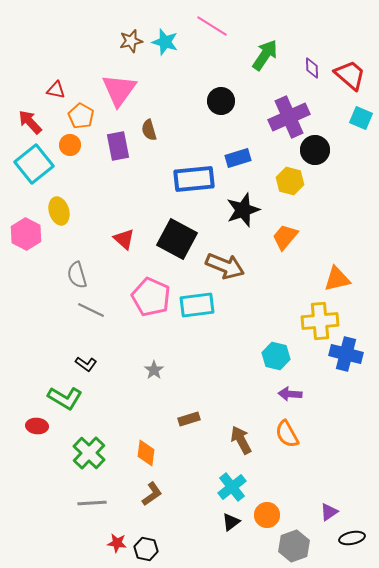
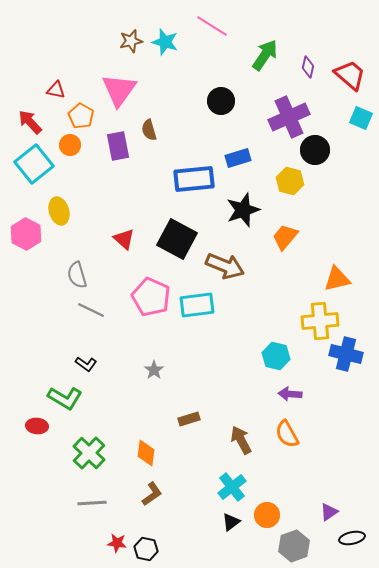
purple diamond at (312, 68): moved 4 px left, 1 px up; rotated 15 degrees clockwise
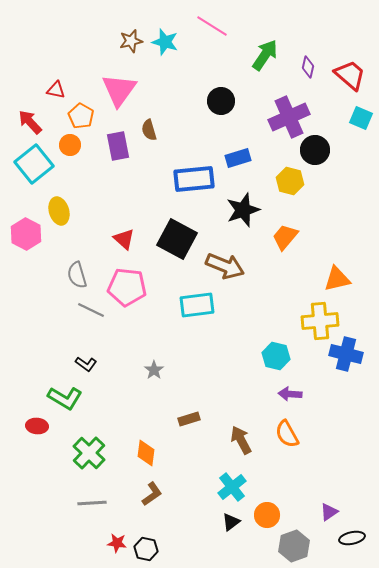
pink pentagon at (151, 297): moved 24 px left, 10 px up; rotated 18 degrees counterclockwise
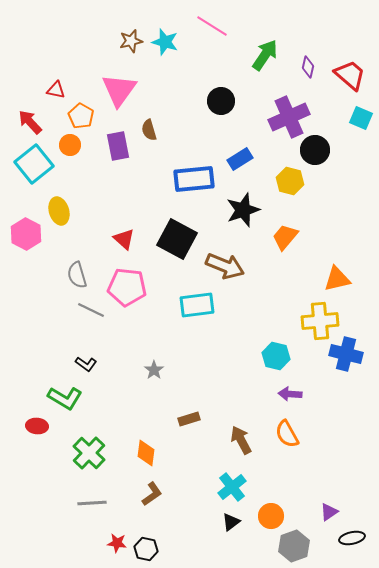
blue rectangle at (238, 158): moved 2 px right, 1 px down; rotated 15 degrees counterclockwise
orange circle at (267, 515): moved 4 px right, 1 px down
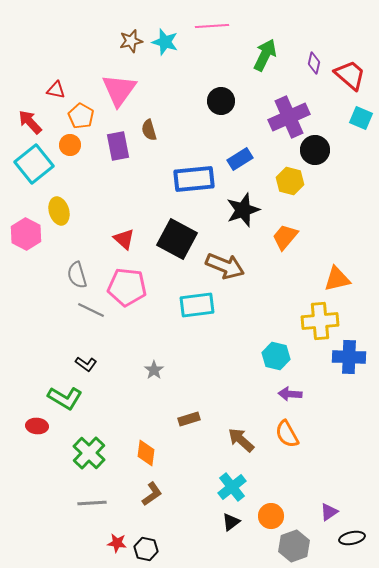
pink line at (212, 26): rotated 36 degrees counterclockwise
green arrow at (265, 55): rotated 8 degrees counterclockwise
purple diamond at (308, 67): moved 6 px right, 4 px up
blue cross at (346, 354): moved 3 px right, 3 px down; rotated 12 degrees counterclockwise
brown arrow at (241, 440): rotated 20 degrees counterclockwise
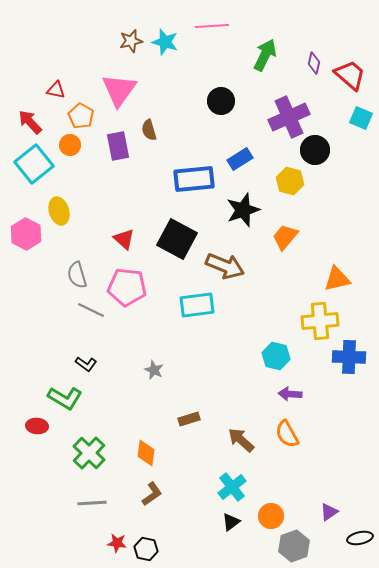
gray star at (154, 370): rotated 12 degrees counterclockwise
black ellipse at (352, 538): moved 8 px right
